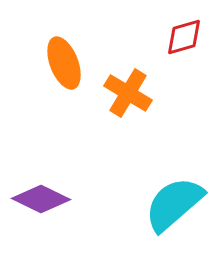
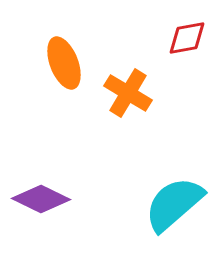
red diamond: moved 3 px right, 1 px down; rotated 6 degrees clockwise
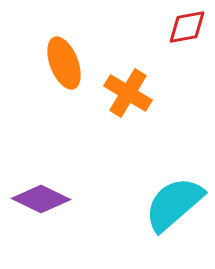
red diamond: moved 11 px up
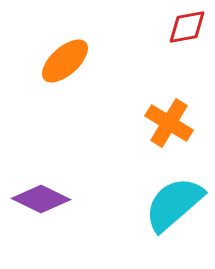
orange ellipse: moved 1 px right, 2 px up; rotated 69 degrees clockwise
orange cross: moved 41 px right, 30 px down
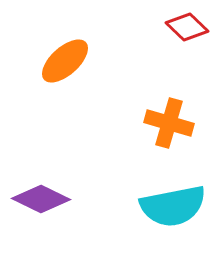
red diamond: rotated 54 degrees clockwise
orange cross: rotated 15 degrees counterclockwise
cyan semicircle: moved 1 px left, 2 px down; rotated 150 degrees counterclockwise
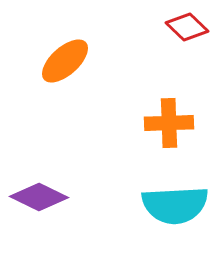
orange cross: rotated 18 degrees counterclockwise
purple diamond: moved 2 px left, 2 px up
cyan semicircle: moved 2 px right, 1 px up; rotated 8 degrees clockwise
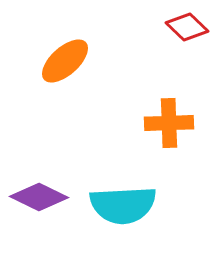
cyan semicircle: moved 52 px left
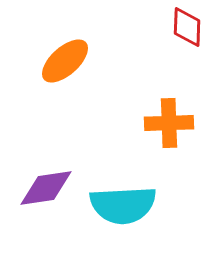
red diamond: rotated 48 degrees clockwise
purple diamond: moved 7 px right, 9 px up; rotated 34 degrees counterclockwise
